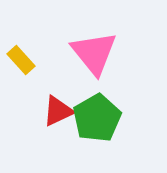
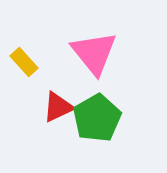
yellow rectangle: moved 3 px right, 2 px down
red triangle: moved 4 px up
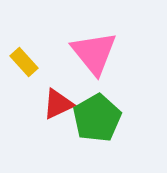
red triangle: moved 3 px up
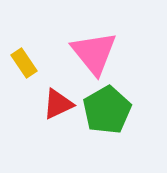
yellow rectangle: moved 1 px down; rotated 8 degrees clockwise
green pentagon: moved 10 px right, 8 px up
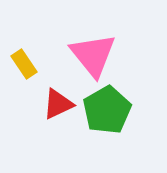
pink triangle: moved 1 px left, 2 px down
yellow rectangle: moved 1 px down
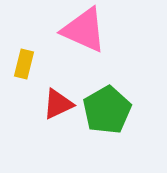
pink triangle: moved 9 px left, 25 px up; rotated 27 degrees counterclockwise
yellow rectangle: rotated 48 degrees clockwise
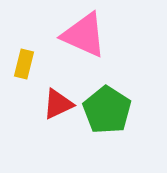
pink triangle: moved 5 px down
green pentagon: rotated 9 degrees counterclockwise
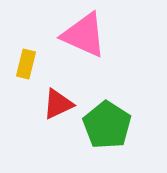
yellow rectangle: moved 2 px right
green pentagon: moved 15 px down
